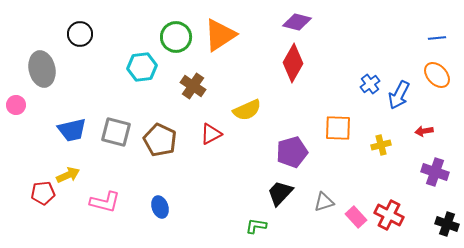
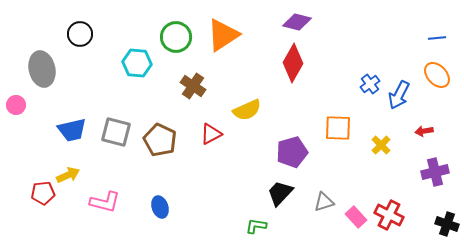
orange triangle: moved 3 px right
cyan hexagon: moved 5 px left, 4 px up; rotated 12 degrees clockwise
yellow cross: rotated 30 degrees counterclockwise
purple cross: rotated 32 degrees counterclockwise
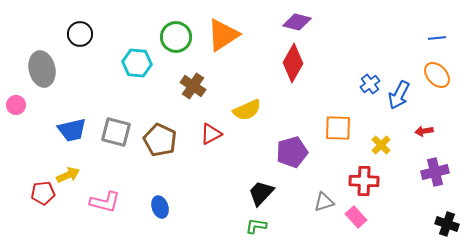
black trapezoid: moved 19 px left
red cross: moved 25 px left, 34 px up; rotated 24 degrees counterclockwise
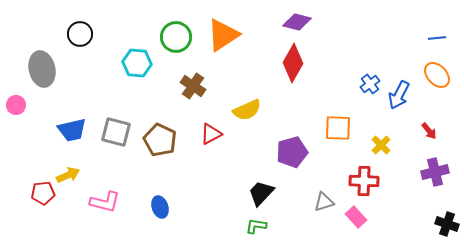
red arrow: moved 5 px right; rotated 120 degrees counterclockwise
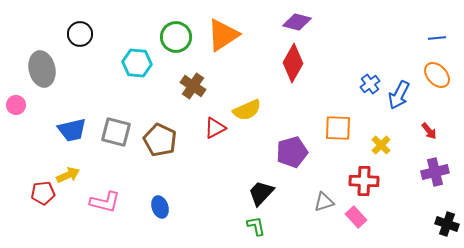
red triangle: moved 4 px right, 6 px up
green L-shape: rotated 70 degrees clockwise
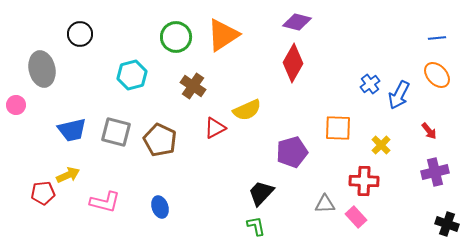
cyan hexagon: moved 5 px left, 12 px down; rotated 20 degrees counterclockwise
gray triangle: moved 1 px right, 2 px down; rotated 15 degrees clockwise
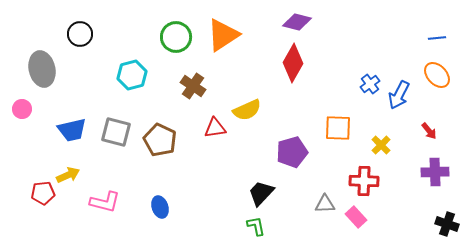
pink circle: moved 6 px right, 4 px down
red triangle: rotated 20 degrees clockwise
purple cross: rotated 12 degrees clockwise
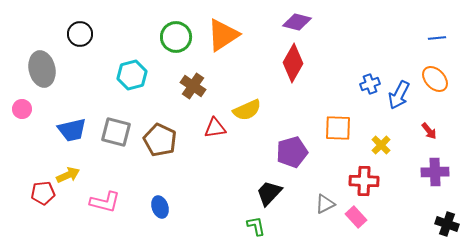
orange ellipse: moved 2 px left, 4 px down
blue cross: rotated 18 degrees clockwise
black trapezoid: moved 8 px right
gray triangle: rotated 25 degrees counterclockwise
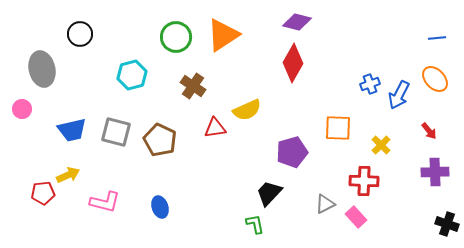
green L-shape: moved 1 px left, 2 px up
